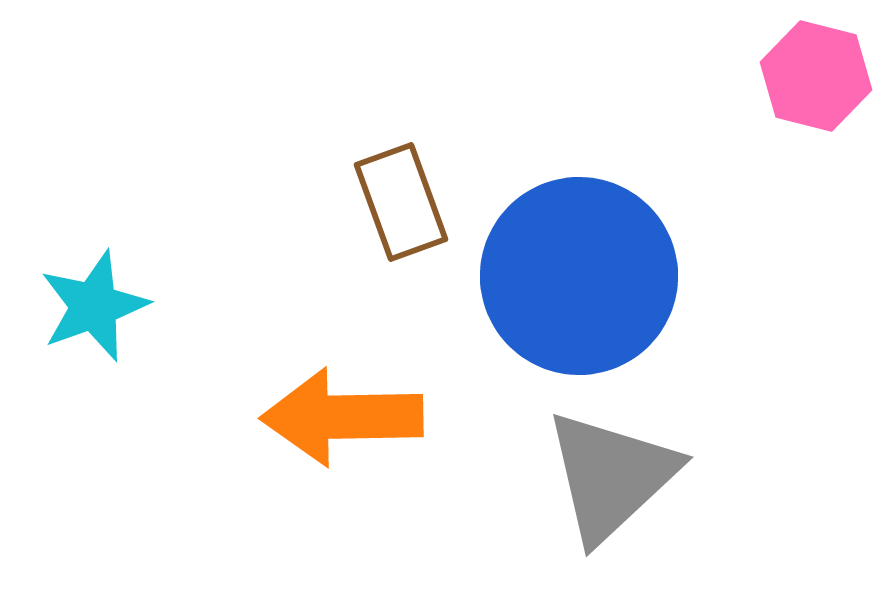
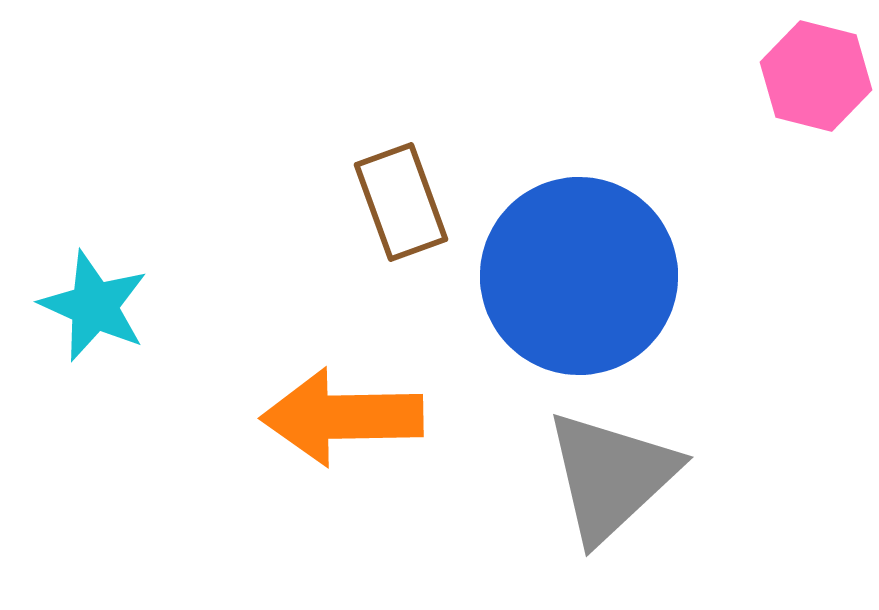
cyan star: rotated 28 degrees counterclockwise
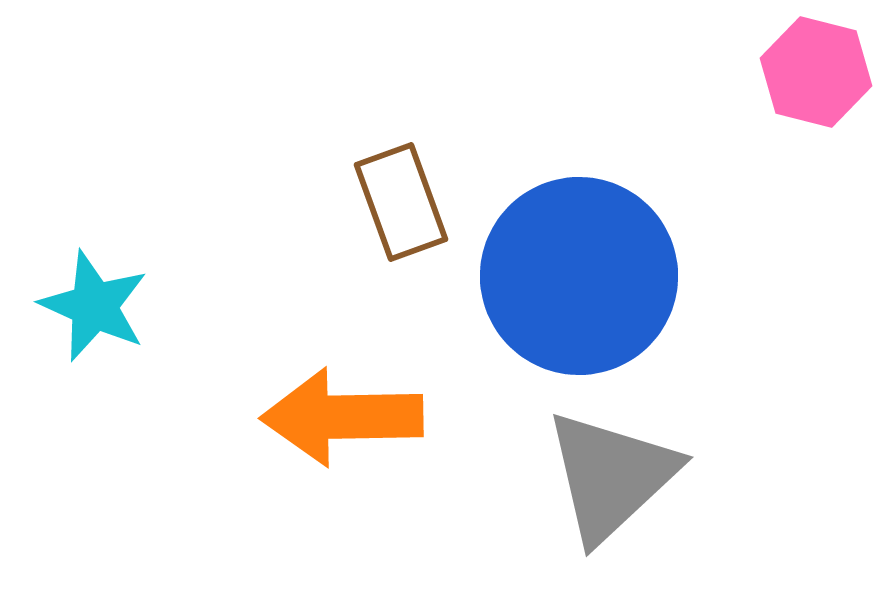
pink hexagon: moved 4 px up
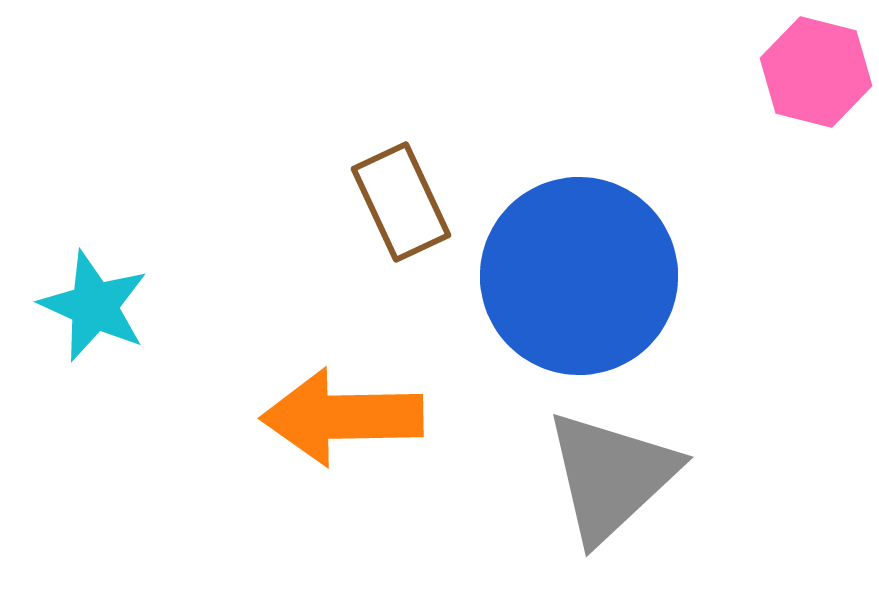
brown rectangle: rotated 5 degrees counterclockwise
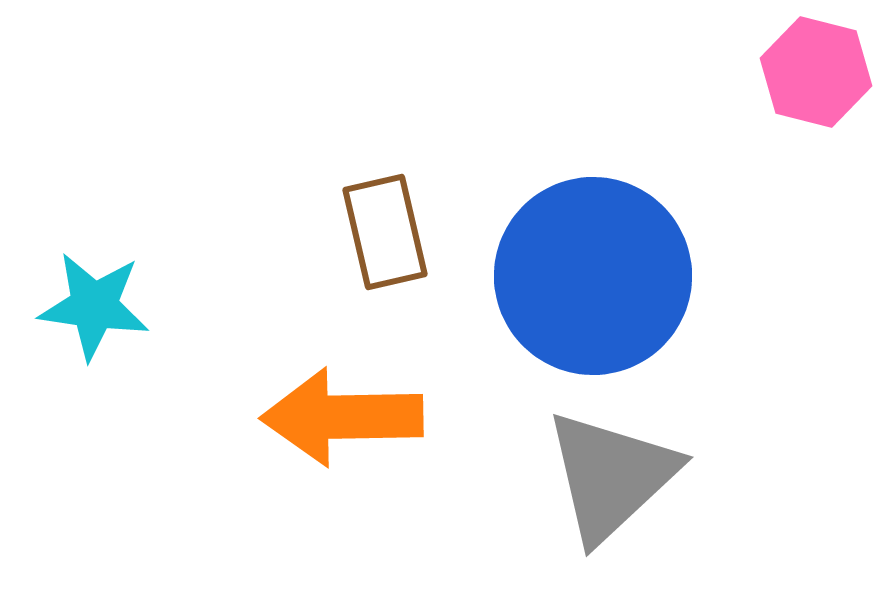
brown rectangle: moved 16 px left, 30 px down; rotated 12 degrees clockwise
blue circle: moved 14 px right
cyan star: rotated 16 degrees counterclockwise
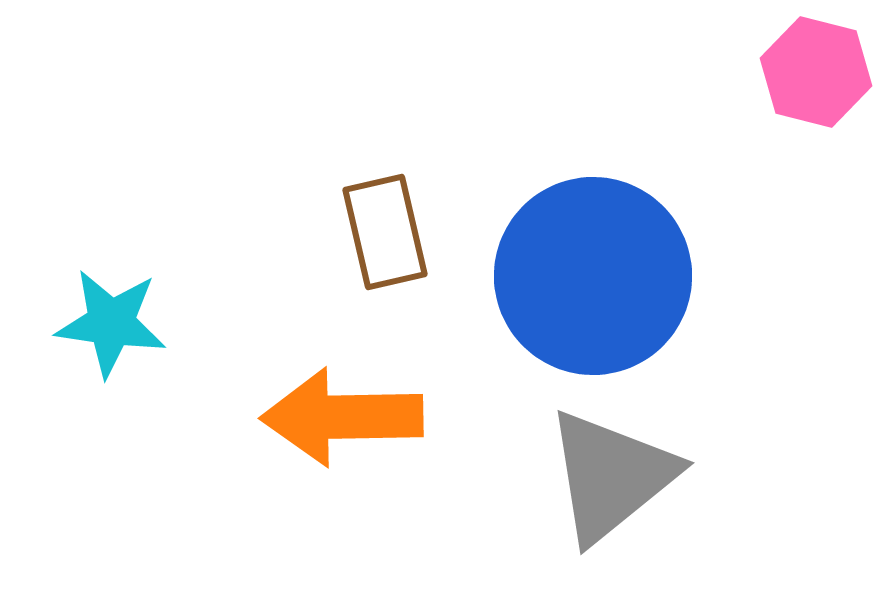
cyan star: moved 17 px right, 17 px down
gray triangle: rotated 4 degrees clockwise
